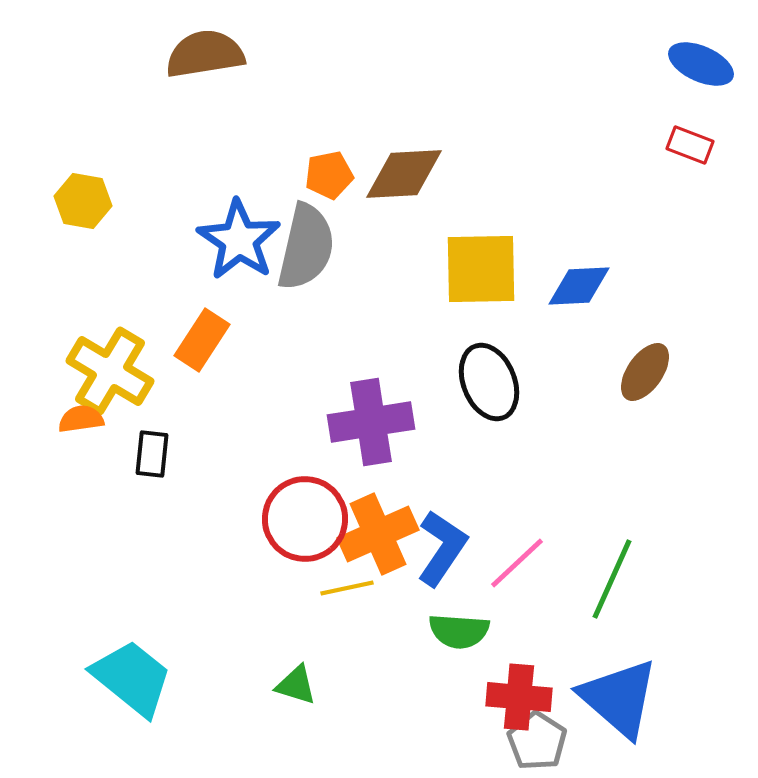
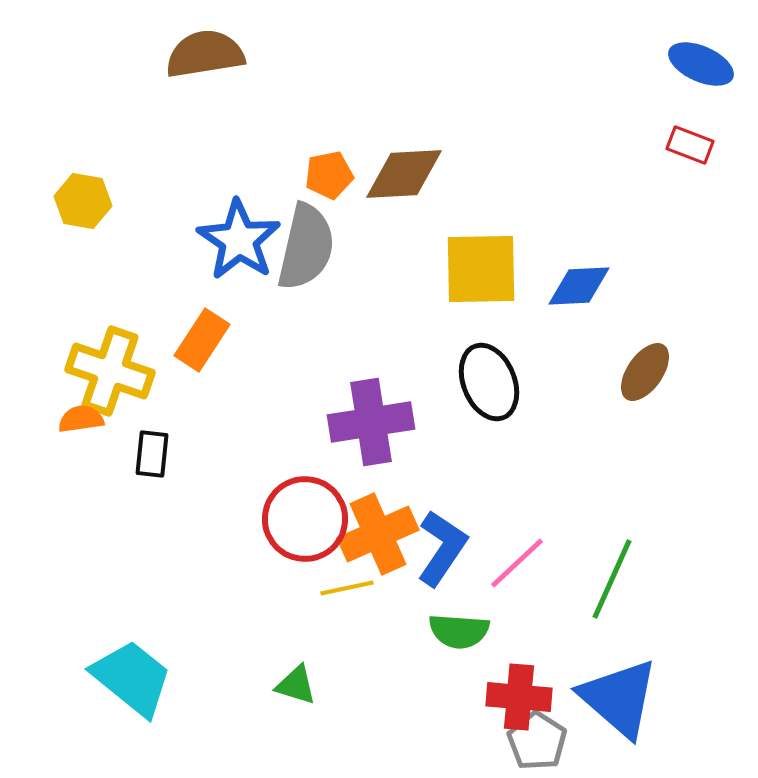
yellow cross: rotated 12 degrees counterclockwise
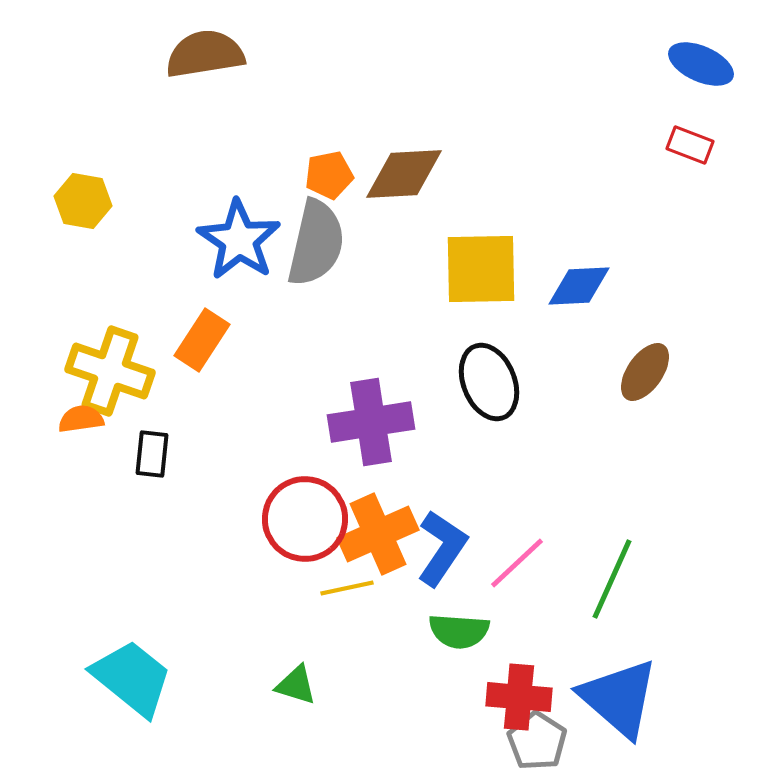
gray semicircle: moved 10 px right, 4 px up
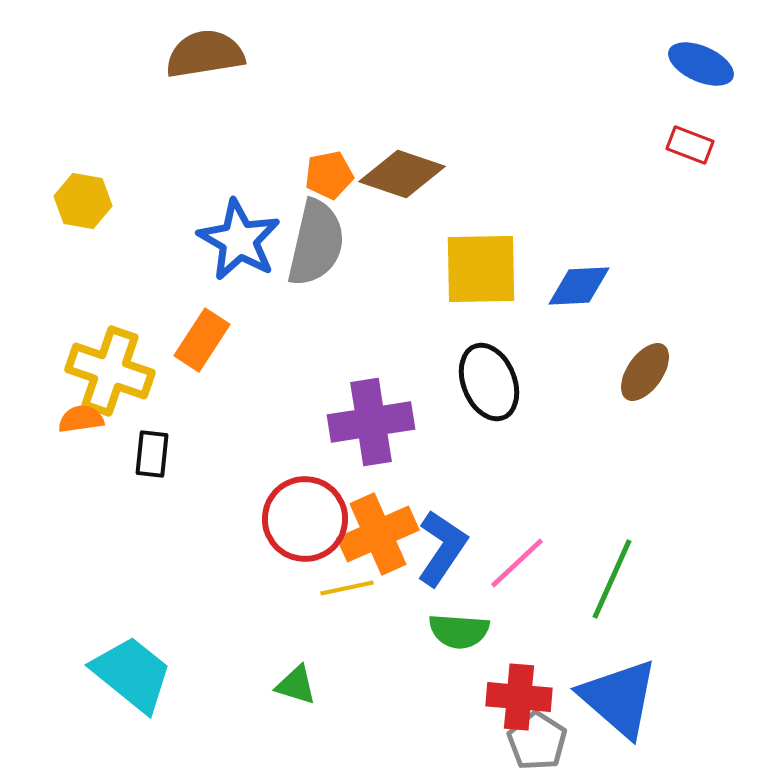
brown diamond: moved 2 px left; rotated 22 degrees clockwise
blue star: rotated 4 degrees counterclockwise
cyan trapezoid: moved 4 px up
